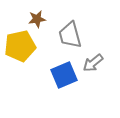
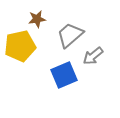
gray trapezoid: rotated 64 degrees clockwise
gray arrow: moved 7 px up
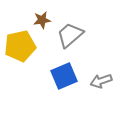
brown star: moved 5 px right, 1 px down
gray arrow: moved 8 px right, 25 px down; rotated 20 degrees clockwise
blue square: moved 1 px down
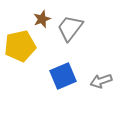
brown star: moved 1 px up; rotated 12 degrees counterclockwise
gray trapezoid: moved 7 px up; rotated 12 degrees counterclockwise
blue square: moved 1 px left
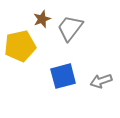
blue square: rotated 8 degrees clockwise
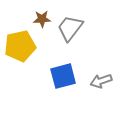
brown star: rotated 18 degrees clockwise
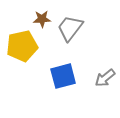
yellow pentagon: moved 2 px right
gray arrow: moved 4 px right, 3 px up; rotated 20 degrees counterclockwise
